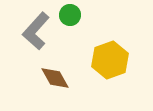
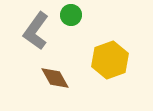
green circle: moved 1 px right
gray L-shape: rotated 6 degrees counterclockwise
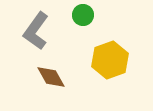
green circle: moved 12 px right
brown diamond: moved 4 px left, 1 px up
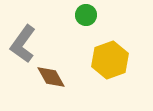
green circle: moved 3 px right
gray L-shape: moved 13 px left, 13 px down
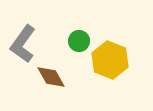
green circle: moved 7 px left, 26 px down
yellow hexagon: rotated 18 degrees counterclockwise
